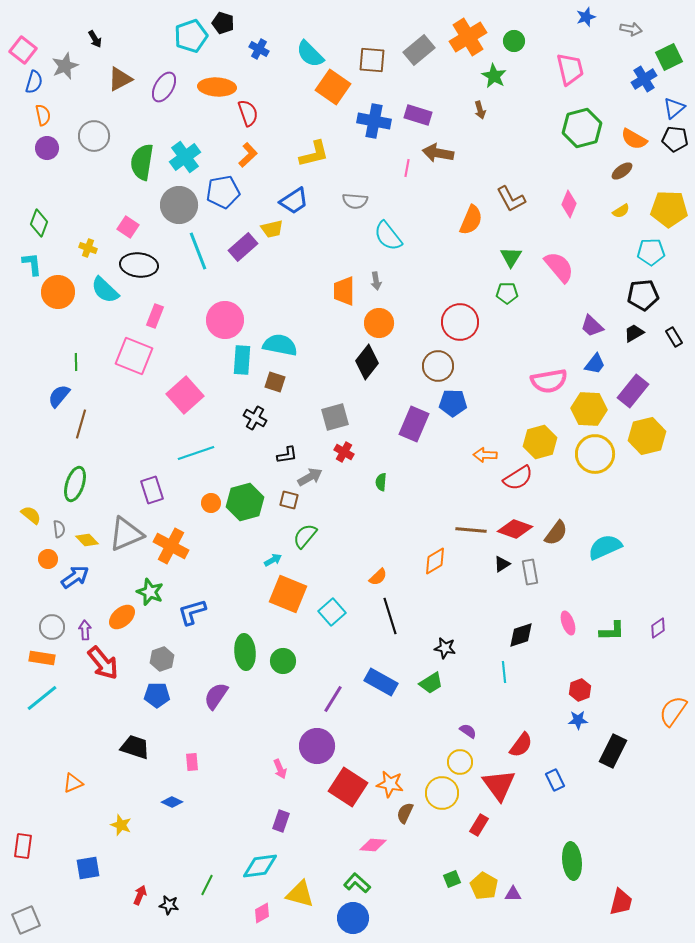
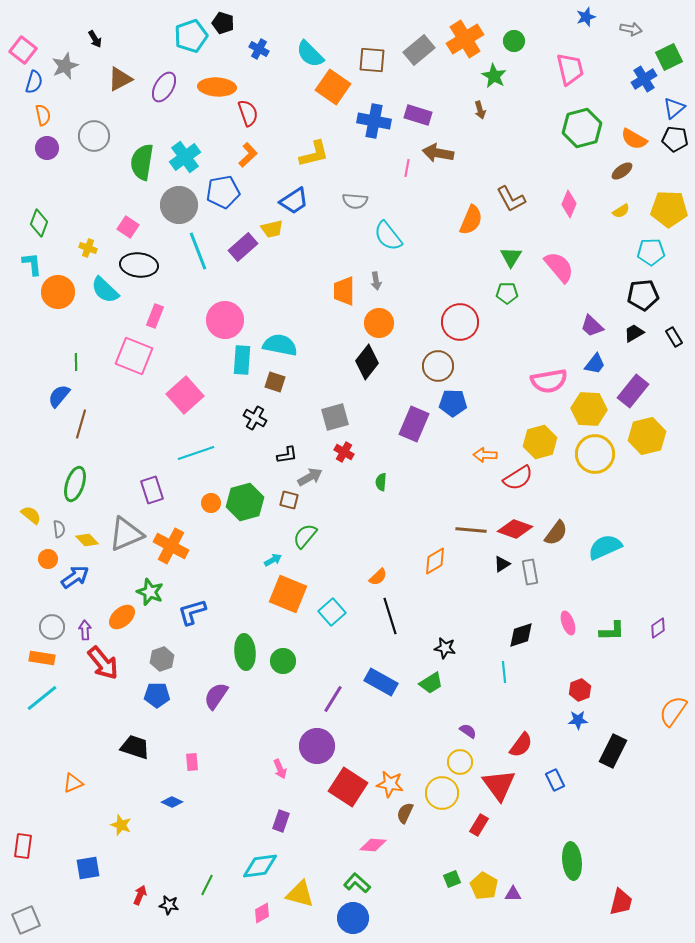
orange cross at (468, 37): moved 3 px left, 2 px down
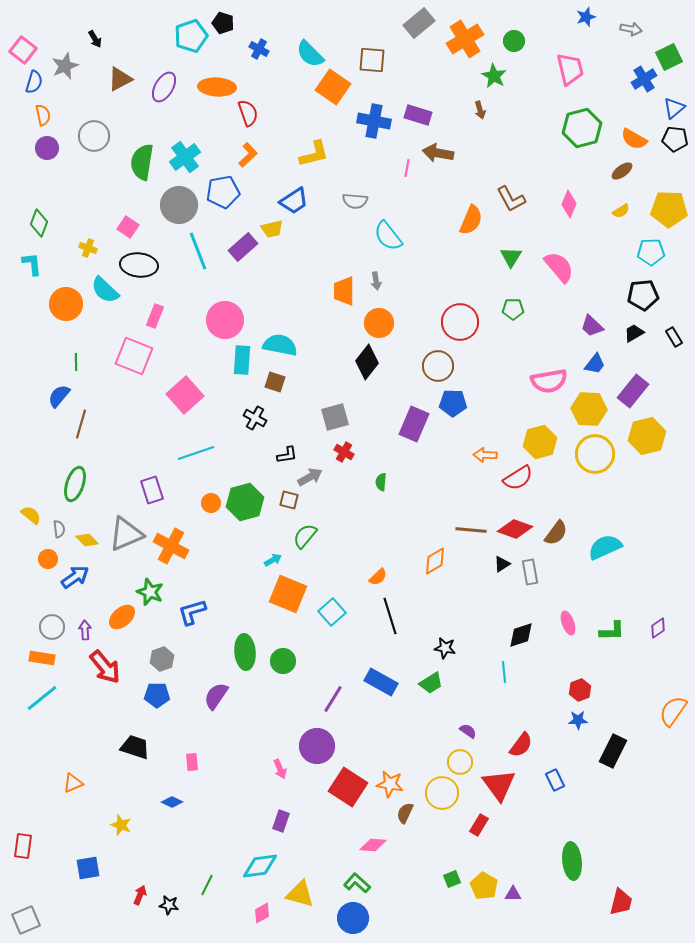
gray rectangle at (419, 50): moved 27 px up
orange circle at (58, 292): moved 8 px right, 12 px down
green pentagon at (507, 293): moved 6 px right, 16 px down
red arrow at (103, 663): moved 2 px right, 4 px down
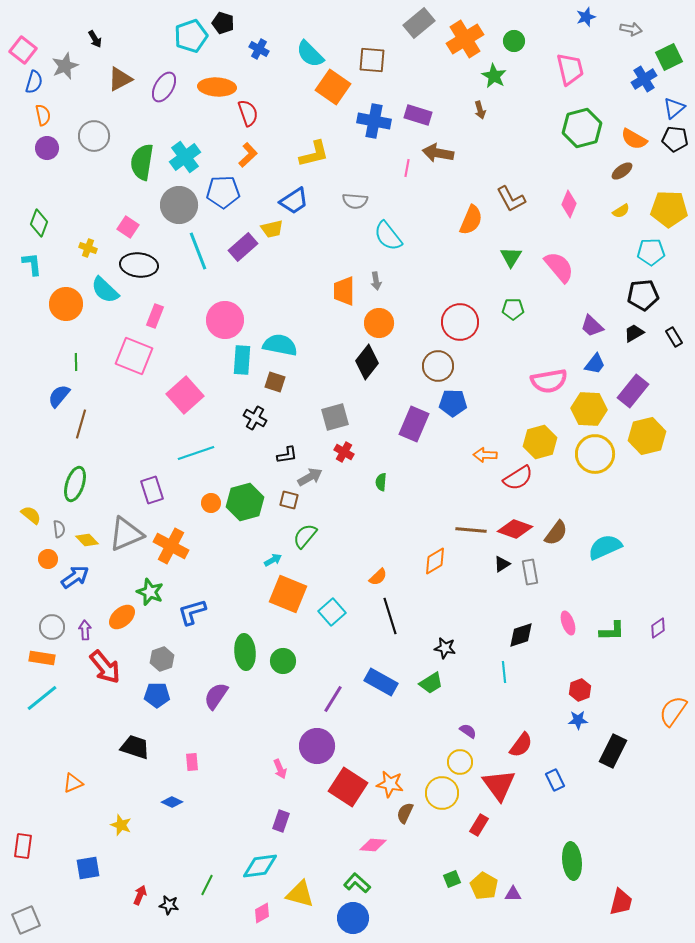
blue pentagon at (223, 192): rotated 8 degrees clockwise
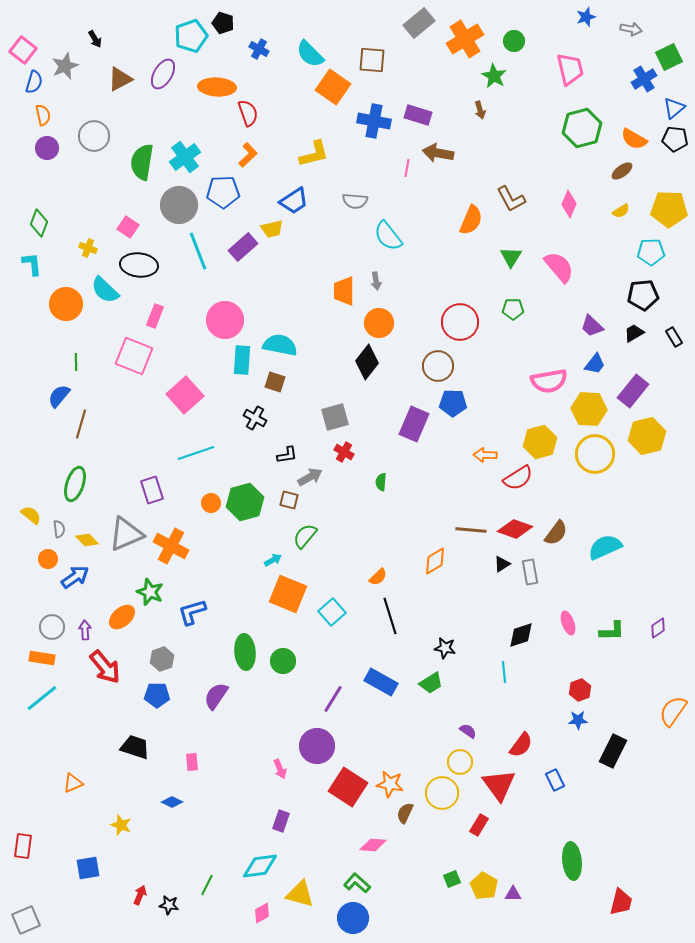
purple ellipse at (164, 87): moved 1 px left, 13 px up
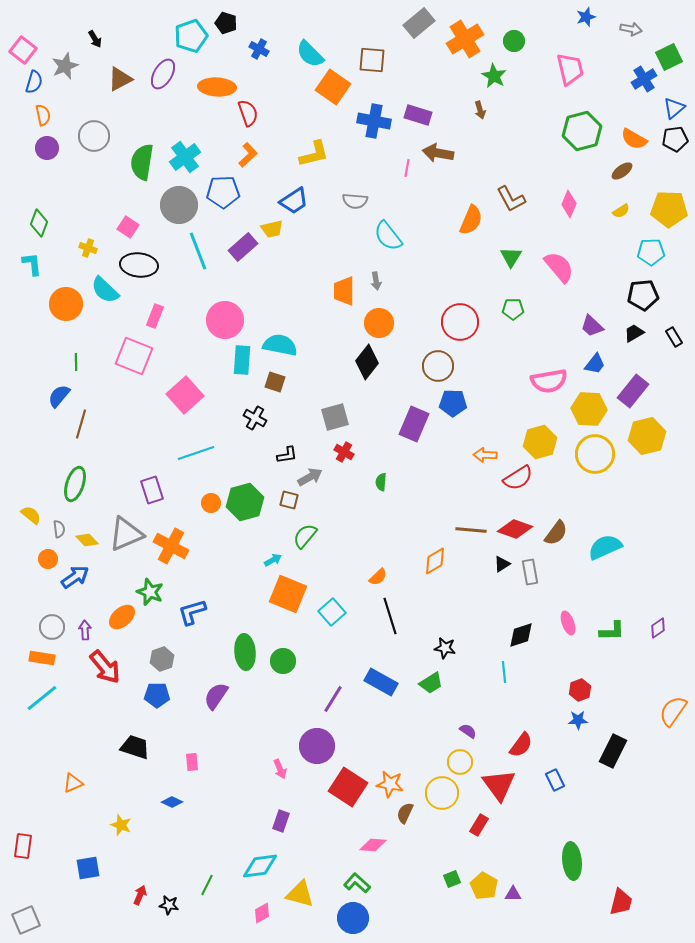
black pentagon at (223, 23): moved 3 px right
green hexagon at (582, 128): moved 3 px down
black pentagon at (675, 139): rotated 15 degrees counterclockwise
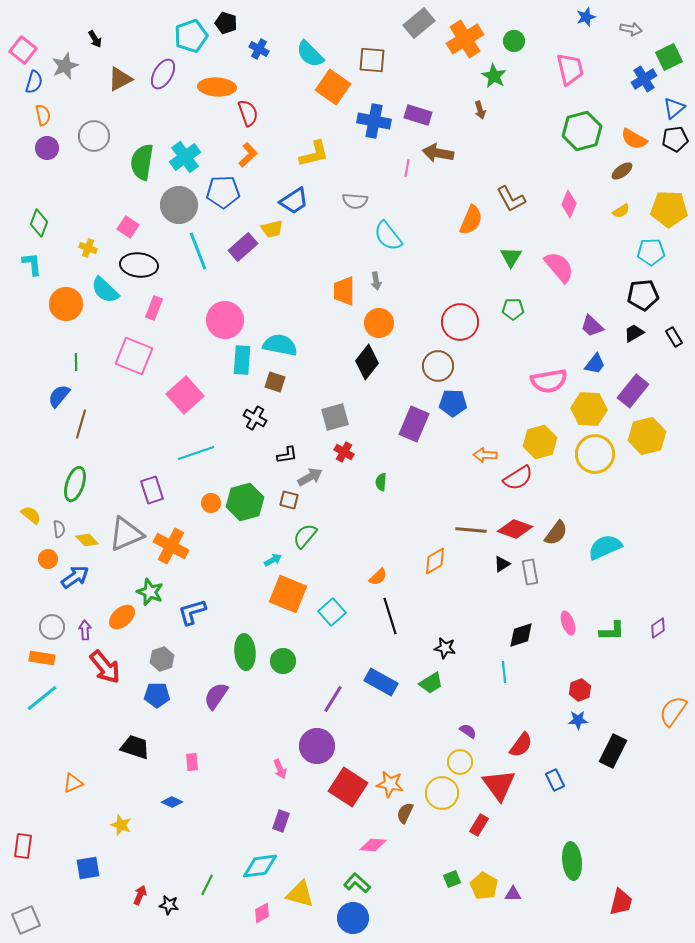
pink rectangle at (155, 316): moved 1 px left, 8 px up
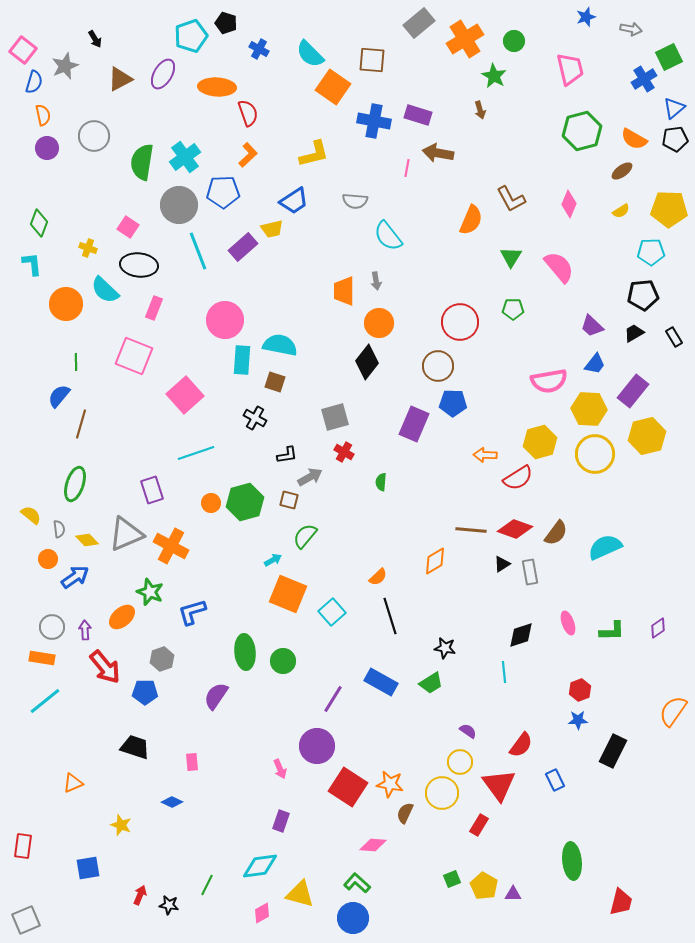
blue pentagon at (157, 695): moved 12 px left, 3 px up
cyan line at (42, 698): moved 3 px right, 3 px down
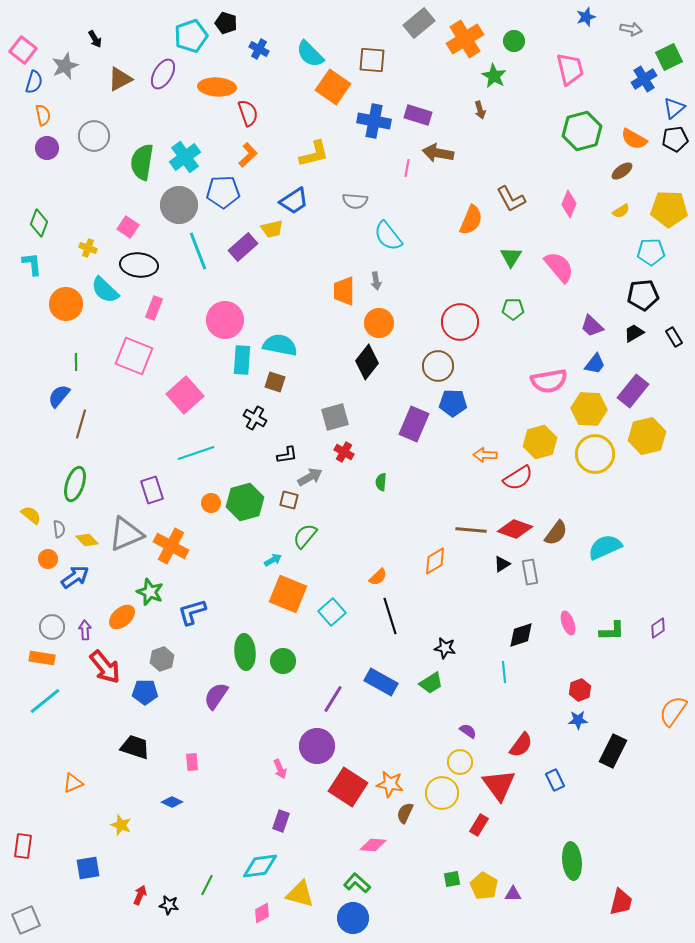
green square at (452, 879): rotated 12 degrees clockwise
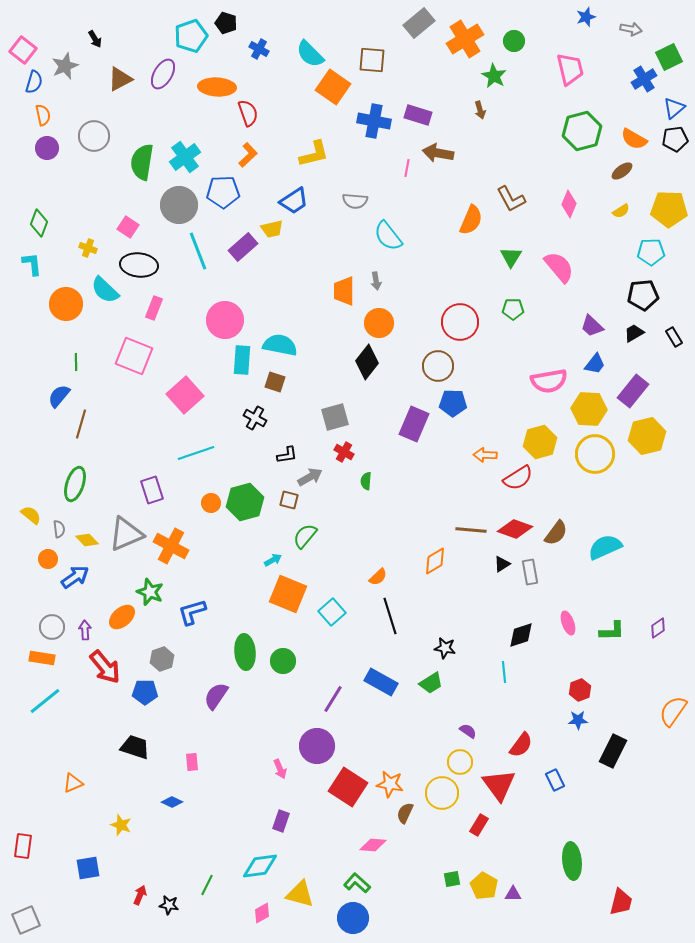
green semicircle at (381, 482): moved 15 px left, 1 px up
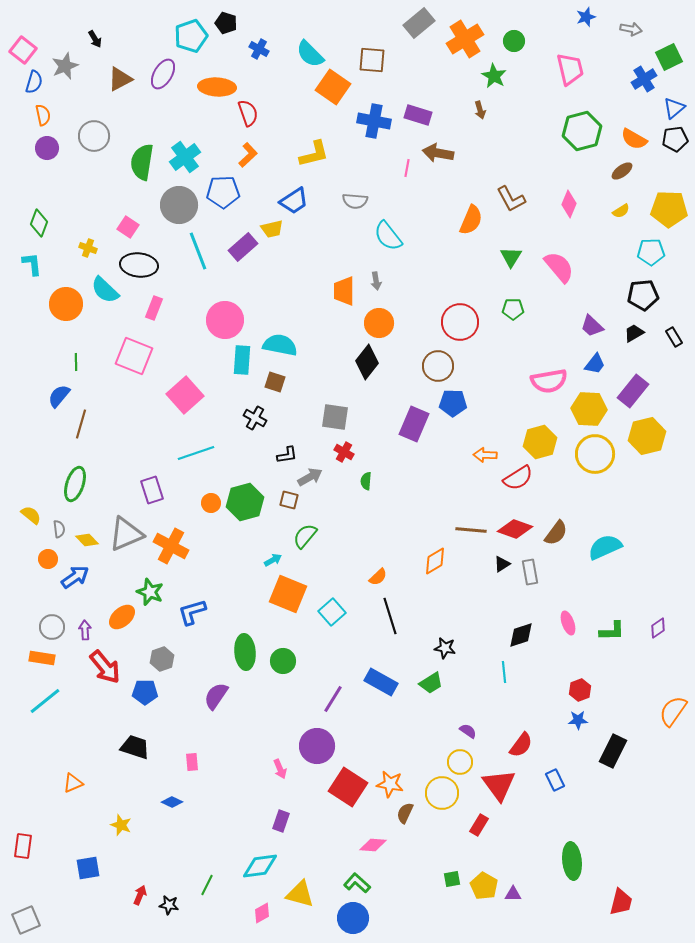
gray square at (335, 417): rotated 24 degrees clockwise
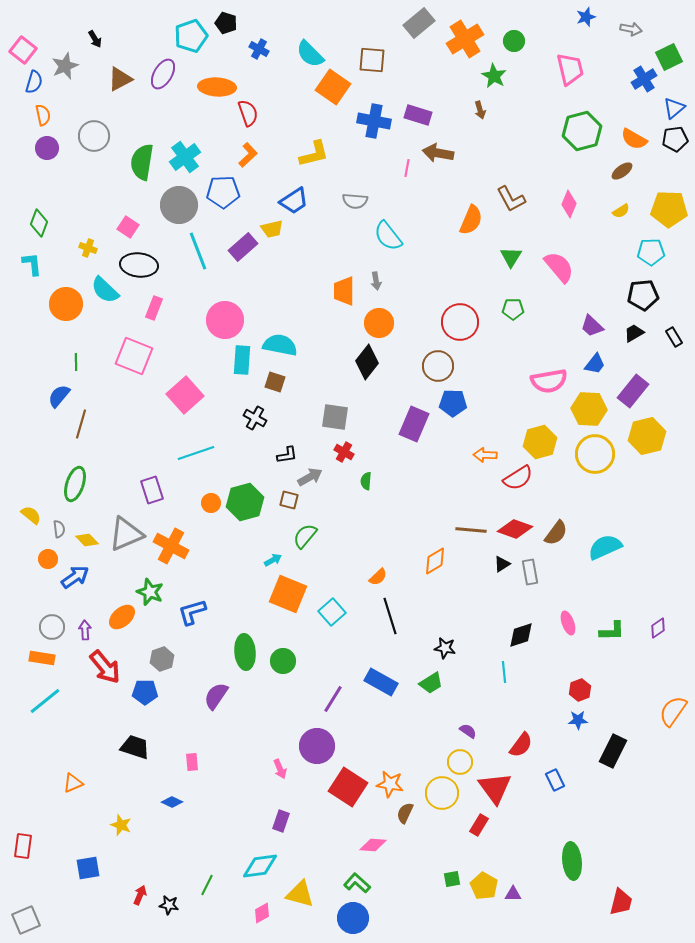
red triangle at (499, 785): moved 4 px left, 3 px down
